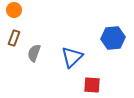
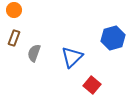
blue hexagon: rotated 10 degrees counterclockwise
red square: rotated 36 degrees clockwise
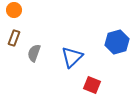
blue hexagon: moved 4 px right, 4 px down
red square: rotated 18 degrees counterclockwise
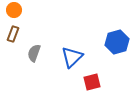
brown rectangle: moved 1 px left, 4 px up
red square: moved 3 px up; rotated 36 degrees counterclockwise
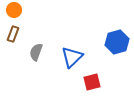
gray semicircle: moved 2 px right, 1 px up
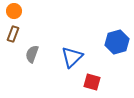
orange circle: moved 1 px down
gray semicircle: moved 4 px left, 2 px down
red square: rotated 30 degrees clockwise
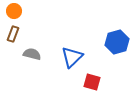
gray semicircle: rotated 84 degrees clockwise
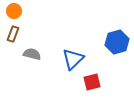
blue triangle: moved 1 px right, 2 px down
red square: rotated 30 degrees counterclockwise
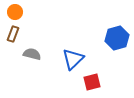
orange circle: moved 1 px right, 1 px down
blue hexagon: moved 4 px up
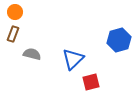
blue hexagon: moved 2 px right, 2 px down
red square: moved 1 px left
